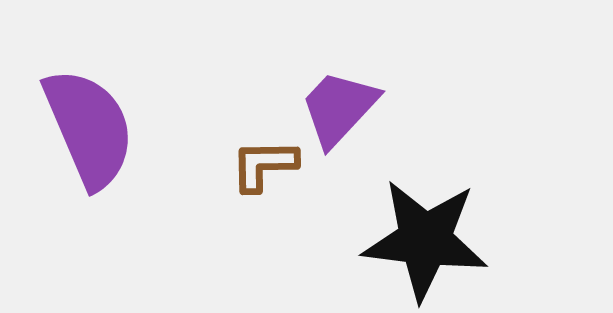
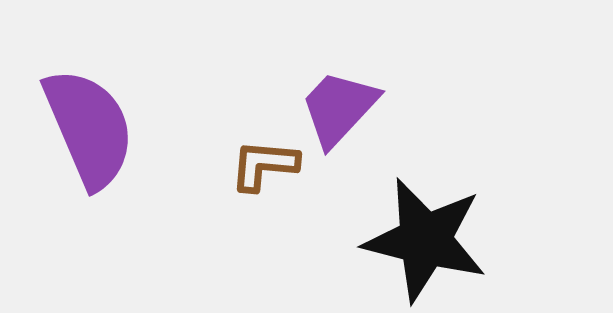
brown L-shape: rotated 6 degrees clockwise
black star: rotated 7 degrees clockwise
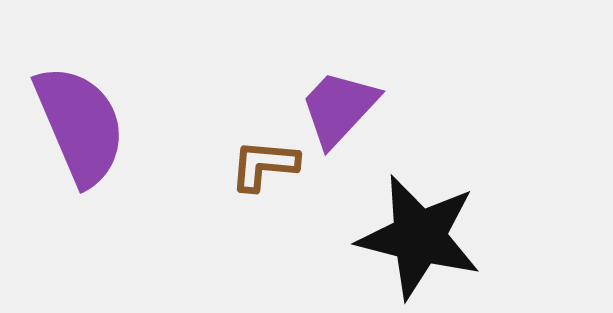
purple semicircle: moved 9 px left, 3 px up
black star: moved 6 px left, 3 px up
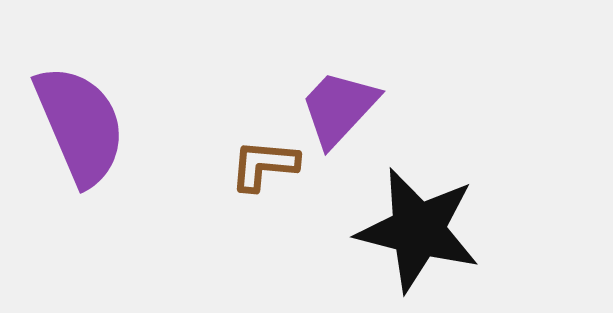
black star: moved 1 px left, 7 px up
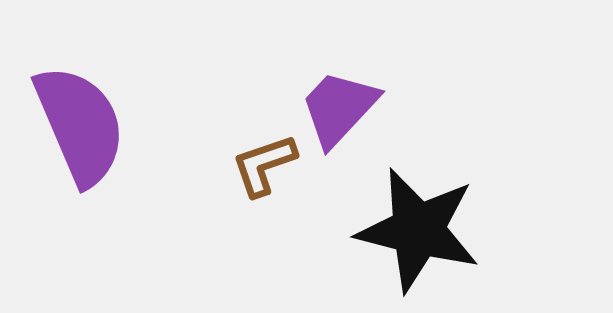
brown L-shape: rotated 24 degrees counterclockwise
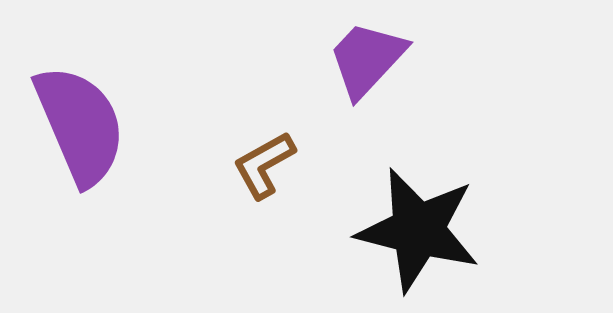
purple trapezoid: moved 28 px right, 49 px up
brown L-shape: rotated 10 degrees counterclockwise
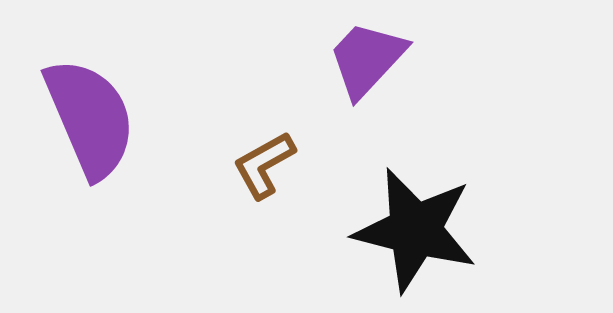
purple semicircle: moved 10 px right, 7 px up
black star: moved 3 px left
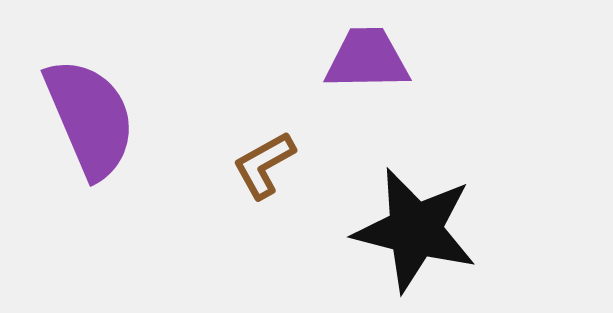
purple trapezoid: rotated 46 degrees clockwise
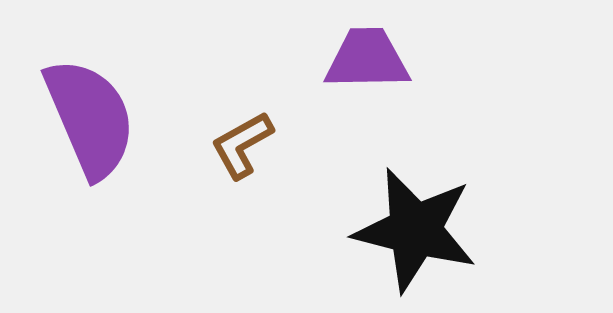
brown L-shape: moved 22 px left, 20 px up
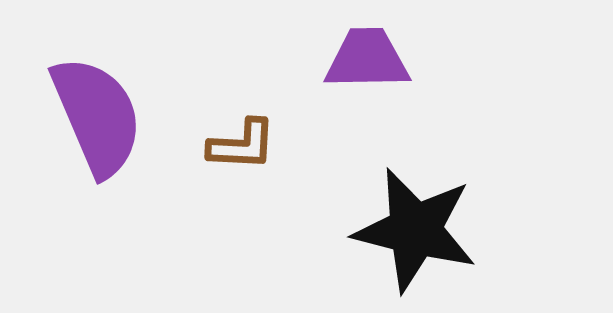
purple semicircle: moved 7 px right, 2 px up
brown L-shape: rotated 148 degrees counterclockwise
